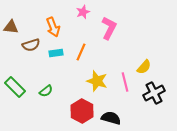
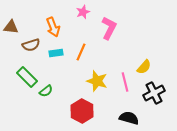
green rectangle: moved 12 px right, 10 px up
black semicircle: moved 18 px right
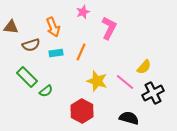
pink line: rotated 36 degrees counterclockwise
black cross: moved 1 px left
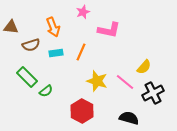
pink L-shape: moved 2 px down; rotated 75 degrees clockwise
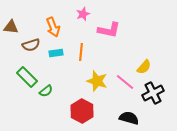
pink star: moved 2 px down
orange line: rotated 18 degrees counterclockwise
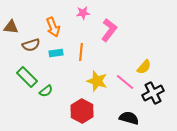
pink star: moved 1 px up; rotated 16 degrees clockwise
pink L-shape: rotated 65 degrees counterclockwise
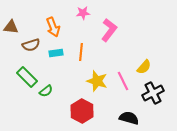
pink line: moved 2 px left, 1 px up; rotated 24 degrees clockwise
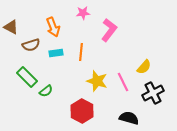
brown triangle: rotated 21 degrees clockwise
pink line: moved 1 px down
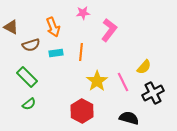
yellow star: rotated 20 degrees clockwise
green semicircle: moved 17 px left, 13 px down
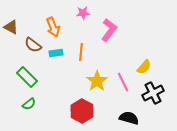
brown semicircle: moved 2 px right; rotated 54 degrees clockwise
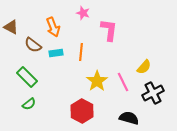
pink star: rotated 24 degrees clockwise
pink L-shape: rotated 30 degrees counterclockwise
